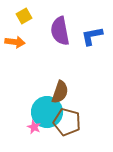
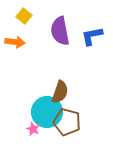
yellow square: rotated 21 degrees counterclockwise
pink star: moved 1 px left, 2 px down
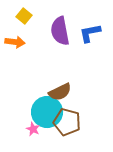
blue L-shape: moved 2 px left, 3 px up
brown semicircle: rotated 45 degrees clockwise
